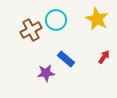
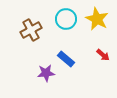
cyan circle: moved 10 px right, 1 px up
red arrow: moved 1 px left, 2 px up; rotated 96 degrees clockwise
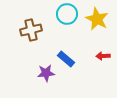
cyan circle: moved 1 px right, 5 px up
brown cross: rotated 15 degrees clockwise
red arrow: moved 1 px down; rotated 136 degrees clockwise
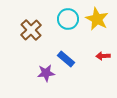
cyan circle: moved 1 px right, 5 px down
brown cross: rotated 30 degrees counterclockwise
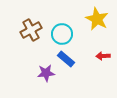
cyan circle: moved 6 px left, 15 px down
brown cross: rotated 15 degrees clockwise
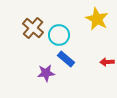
brown cross: moved 2 px right, 2 px up; rotated 20 degrees counterclockwise
cyan circle: moved 3 px left, 1 px down
red arrow: moved 4 px right, 6 px down
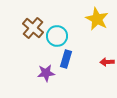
cyan circle: moved 2 px left, 1 px down
blue rectangle: rotated 66 degrees clockwise
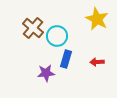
red arrow: moved 10 px left
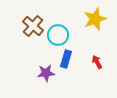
yellow star: moved 2 px left; rotated 25 degrees clockwise
brown cross: moved 2 px up
cyan circle: moved 1 px right, 1 px up
red arrow: rotated 64 degrees clockwise
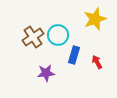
brown cross: moved 11 px down; rotated 15 degrees clockwise
blue rectangle: moved 8 px right, 4 px up
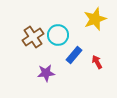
blue rectangle: rotated 24 degrees clockwise
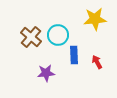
yellow star: rotated 15 degrees clockwise
brown cross: moved 2 px left; rotated 15 degrees counterclockwise
blue rectangle: rotated 42 degrees counterclockwise
